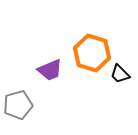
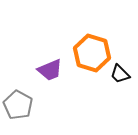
gray pentagon: rotated 28 degrees counterclockwise
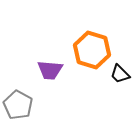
orange hexagon: moved 3 px up
purple trapezoid: rotated 28 degrees clockwise
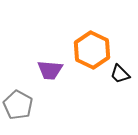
orange hexagon: rotated 9 degrees clockwise
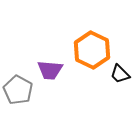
gray pentagon: moved 15 px up
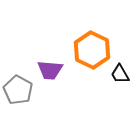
black trapezoid: rotated 15 degrees clockwise
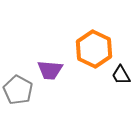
orange hexagon: moved 2 px right, 1 px up
black trapezoid: moved 1 px right, 1 px down
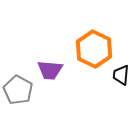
black trapezoid: rotated 35 degrees clockwise
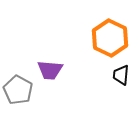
orange hexagon: moved 16 px right, 11 px up
